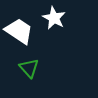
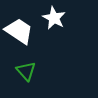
green triangle: moved 3 px left, 3 px down
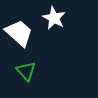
white trapezoid: moved 2 px down; rotated 8 degrees clockwise
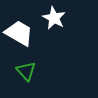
white trapezoid: rotated 12 degrees counterclockwise
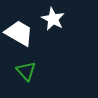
white star: moved 1 px left, 1 px down
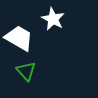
white trapezoid: moved 5 px down
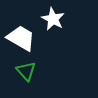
white trapezoid: moved 2 px right
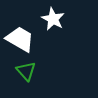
white trapezoid: moved 1 px left, 1 px down
